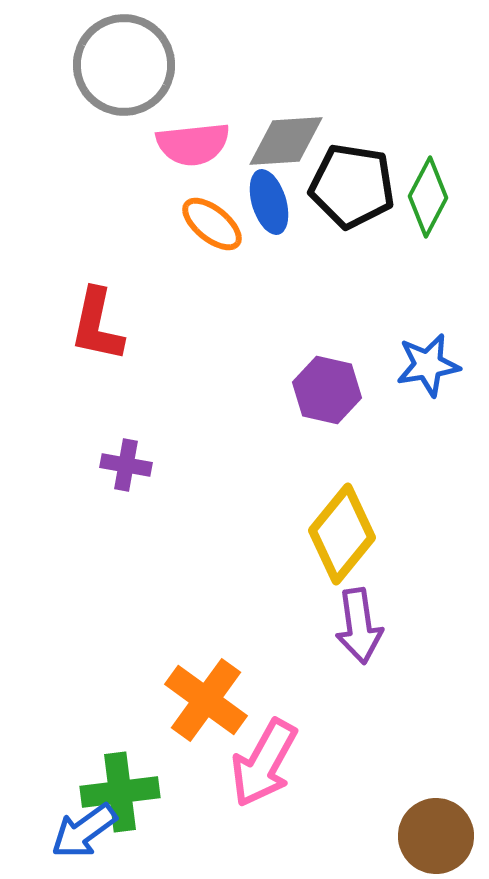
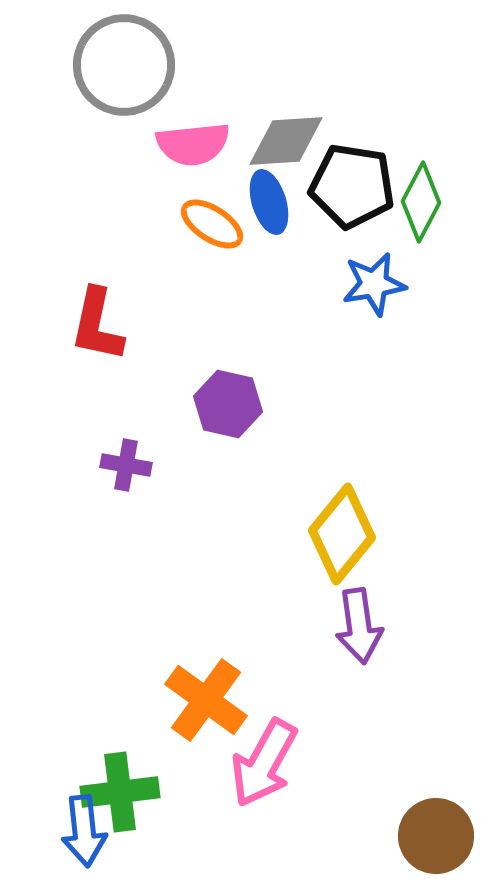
green diamond: moved 7 px left, 5 px down
orange ellipse: rotated 6 degrees counterclockwise
blue star: moved 54 px left, 81 px up
purple hexagon: moved 99 px left, 14 px down
blue arrow: rotated 60 degrees counterclockwise
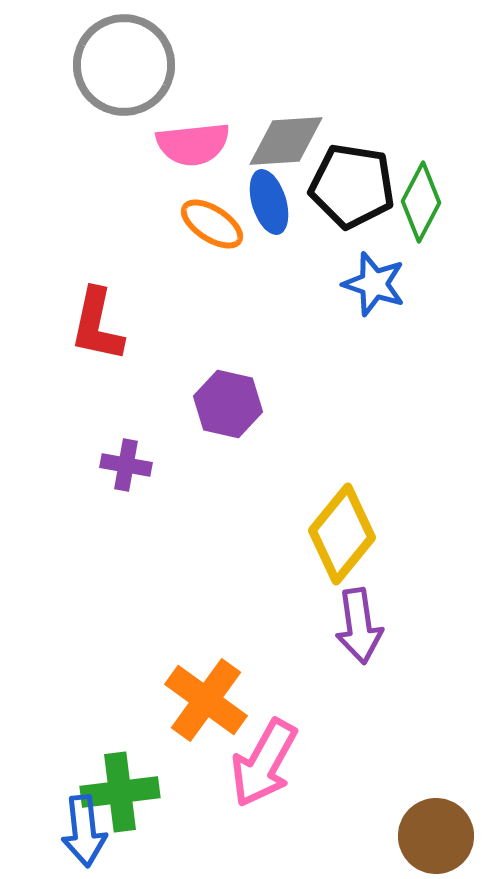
blue star: rotated 28 degrees clockwise
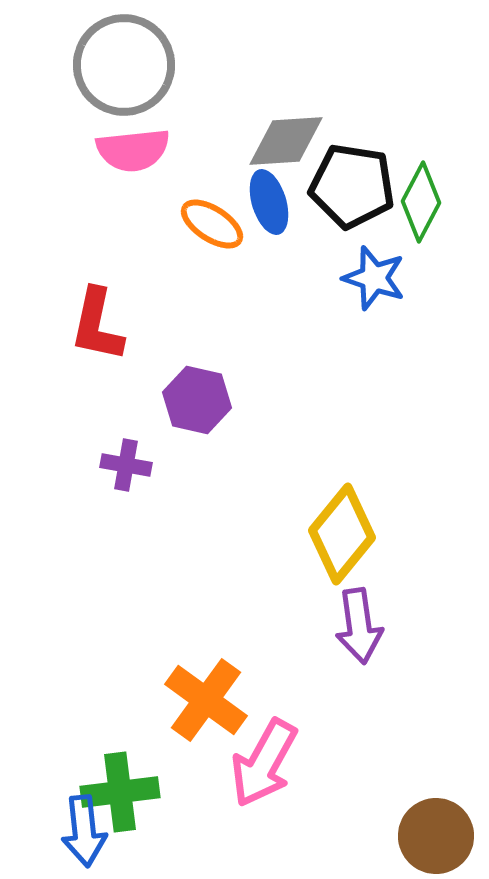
pink semicircle: moved 60 px left, 6 px down
blue star: moved 6 px up
purple hexagon: moved 31 px left, 4 px up
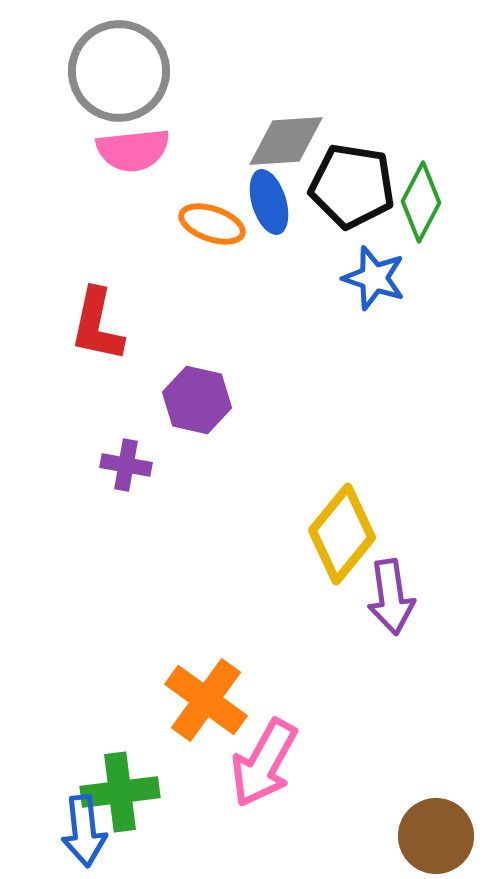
gray circle: moved 5 px left, 6 px down
orange ellipse: rotated 14 degrees counterclockwise
purple arrow: moved 32 px right, 29 px up
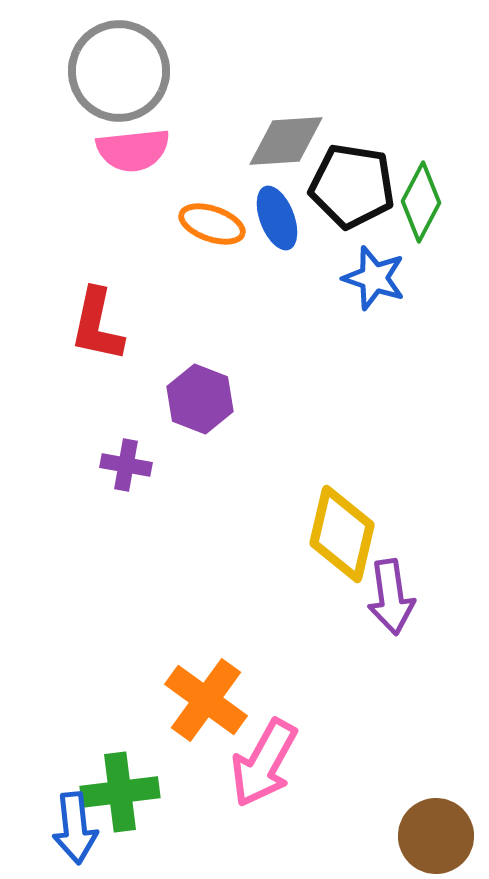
blue ellipse: moved 8 px right, 16 px down; rotated 4 degrees counterclockwise
purple hexagon: moved 3 px right, 1 px up; rotated 8 degrees clockwise
yellow diamond: rotated 26 degrees counterclockwise
blue arrow: moved 9 px left, 3 px up
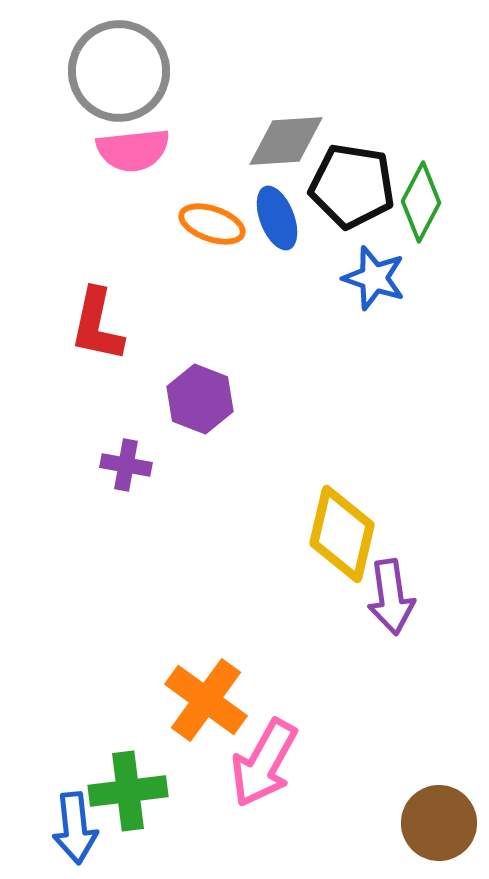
green cross: moved 8 px right, 1 px up
brown circle: moved 3 px right, 13 px up
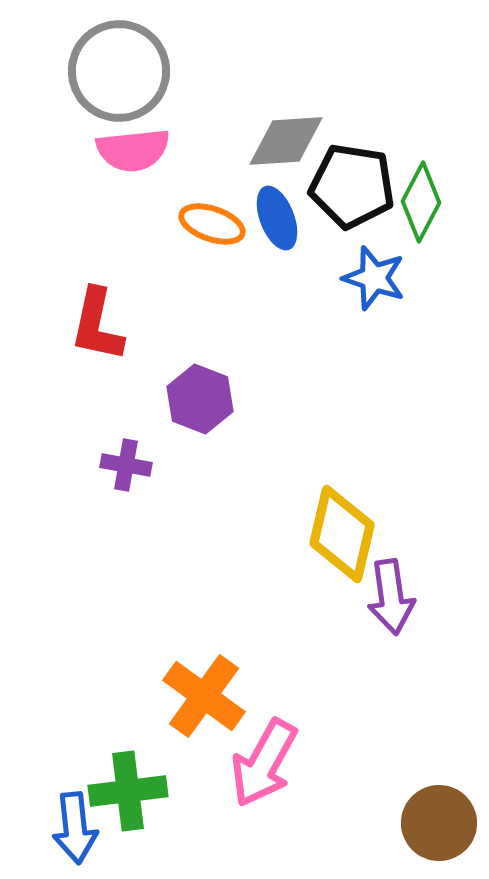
orange cross: moved 2 px left, 4 px up
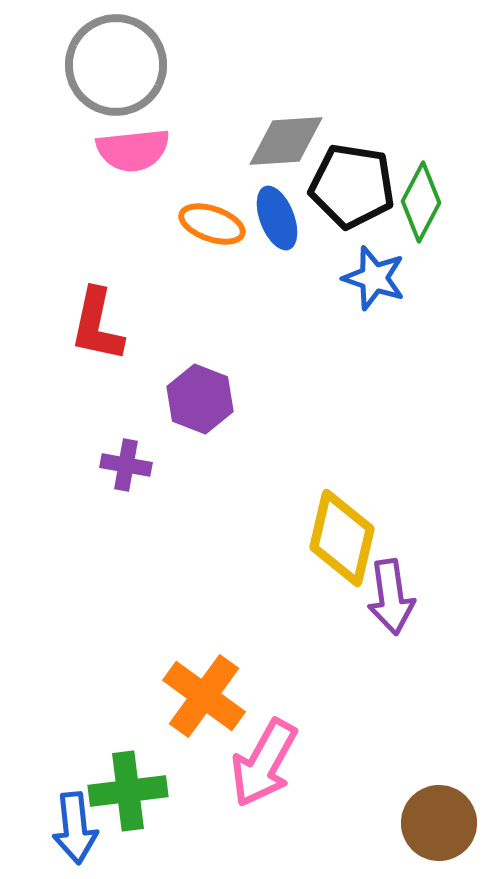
gray circle: moved 3 px left, 6 px up
yellow diamond: moved 4 px down
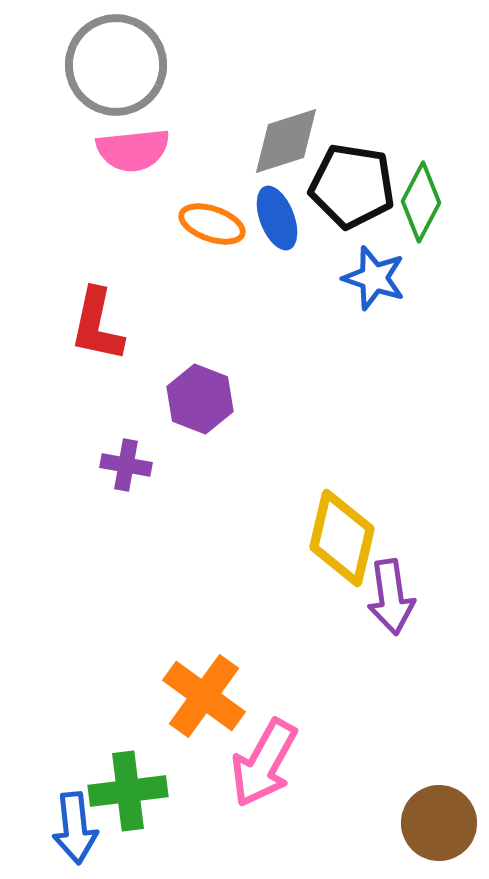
gray diamond: rotated 14 degrees counterclockwise
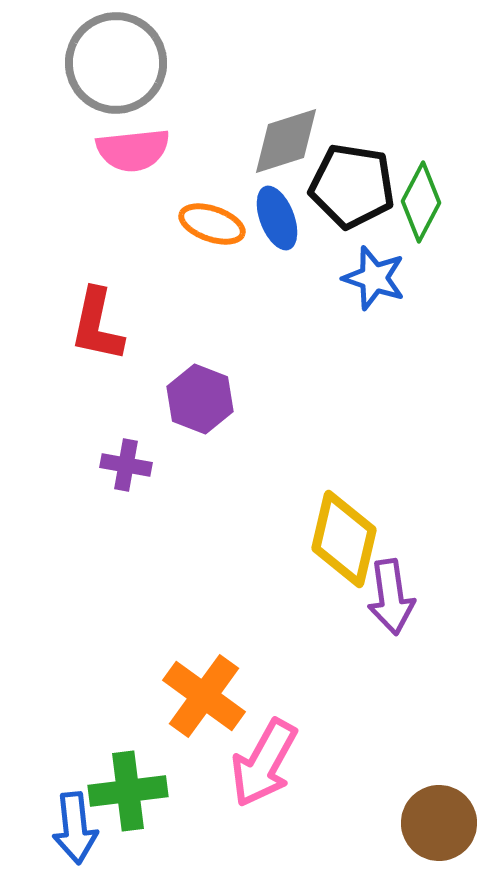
gray circle: moved 2 px up
yellow diamond: moved 2 px right, 1 px down
